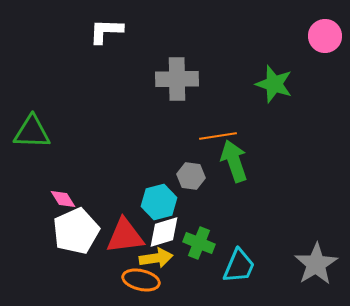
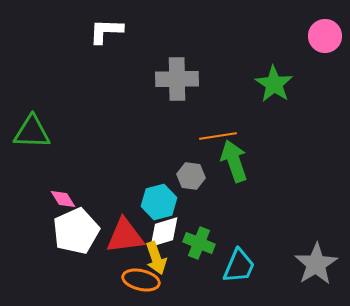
green star: rotated 15 degrees clockwise
yellow arrow: rotated 80 degrees clockwise
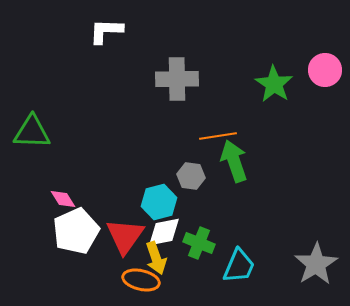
pink circle: moved 34 px down
white diamond: rotated 6 degrees clockwise
red triangle: rotated 48 degrees counterclockwise
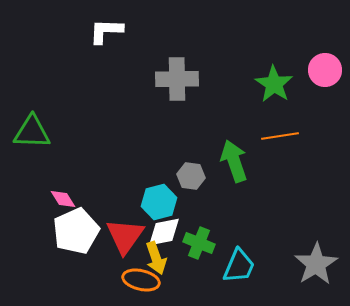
orange line: moved 62 px right
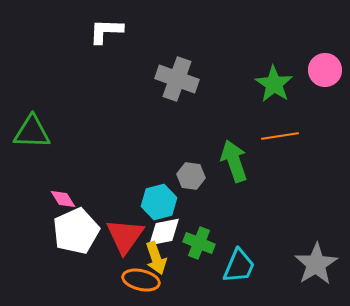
gray cross: rotated 21 degrees clockwise
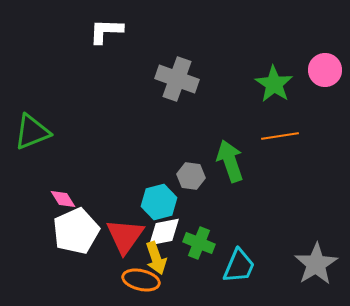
green triangle: rotated 24 degrees counterclockwise
green arrow: moved 4 px left
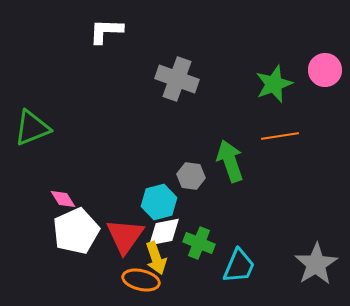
green star: rotated 18 degrees clockwise
green triangle: moved 4 px up
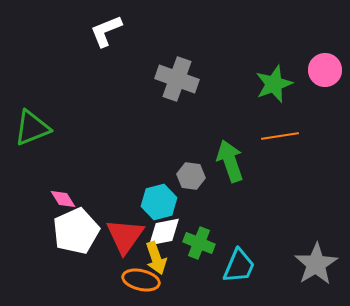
white L-shape: rotated 24 degrees counterclockwise
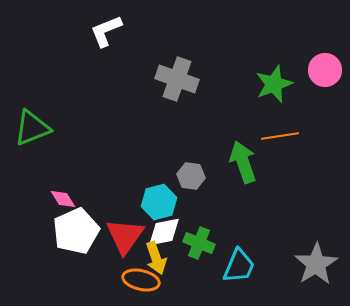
green arrow: moved 13 px right, 1 px down
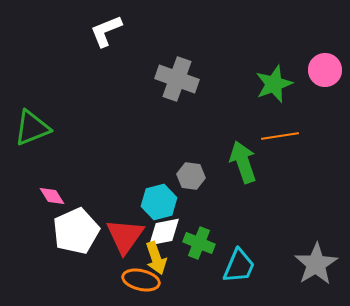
pink diamond: moved 11 px left, 3 px up
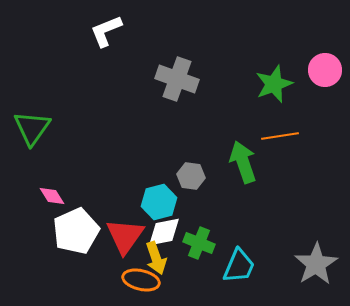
green triangle: rotated 33 degrees counterclockwise
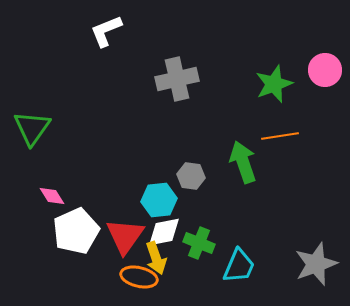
gray cross: rotated 33 degrees counterclockwise
cyan hexagon: moved 2 px up; rotated 8 degrees clockwise
gray star: rotated 12 degrees clockwise
orange ellipse: moved 2 px left, 3 px up
